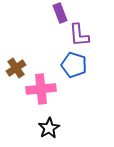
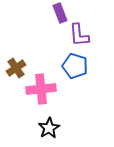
blue pentagon: moved 1 px right, 1 px down
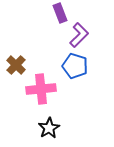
purple L-shape: rotated 130 degrees counterclockwise
brown cross: moved 3 px up; rotated 12 degrees counterclockwise
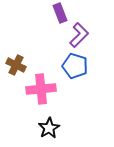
brown cross: rotated 18 degrees counterclockwise
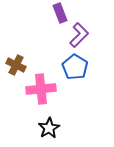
blue pentagon: moved 1 px down; rotated 15 degrees clockwise
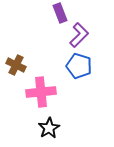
blue pentagon: moved 4 px right, 1 px up; rotated 15 degrees counterclockwise
pink cross: moved 3 px down
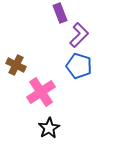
pink cross: rotated 28 degrees counterclockwise
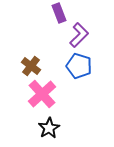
purple rectangle: moved 1 px left
brown cross: moved 15 px right, 1 px down; rotated 12 degrees clockwise
pink cross: moved 1 px right, 2 px down; rotated 8 degrees counterclockwise
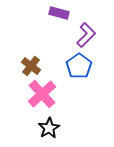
purple rectangle: rotated 54 degrees counterclockwise
purple L-shape: moved 7 px right
blue pentagon: rotated 20 degrees clockwise
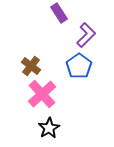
purple rectangle: rotated 42 degrees clockwise
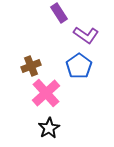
purple L-shape: rotated 80 degrees clockwise
brown cross: rotated 30 degrees clockwise
pink cross: moved 4 px right, 1 px up
